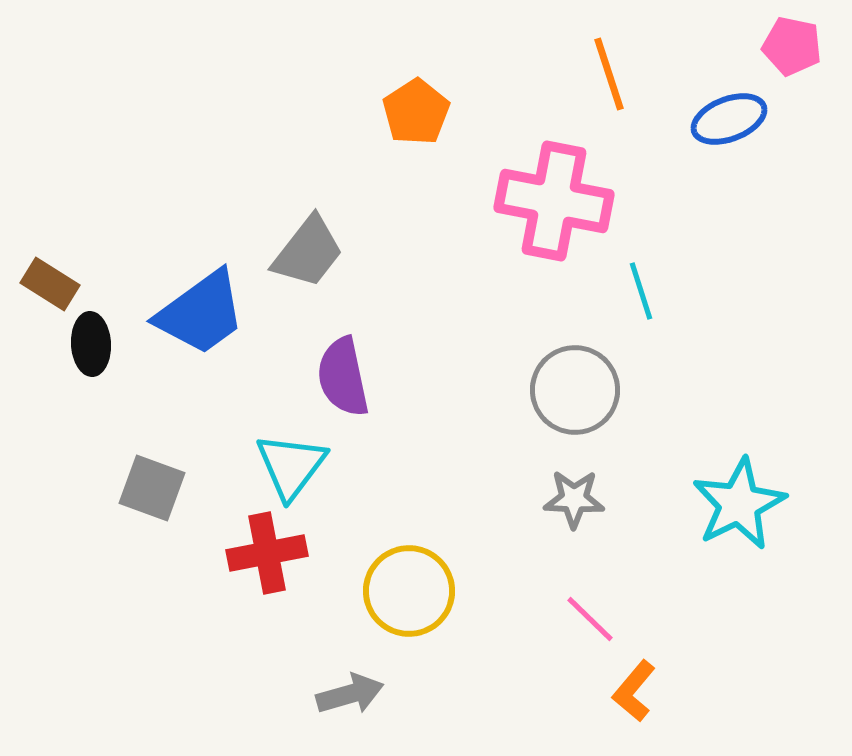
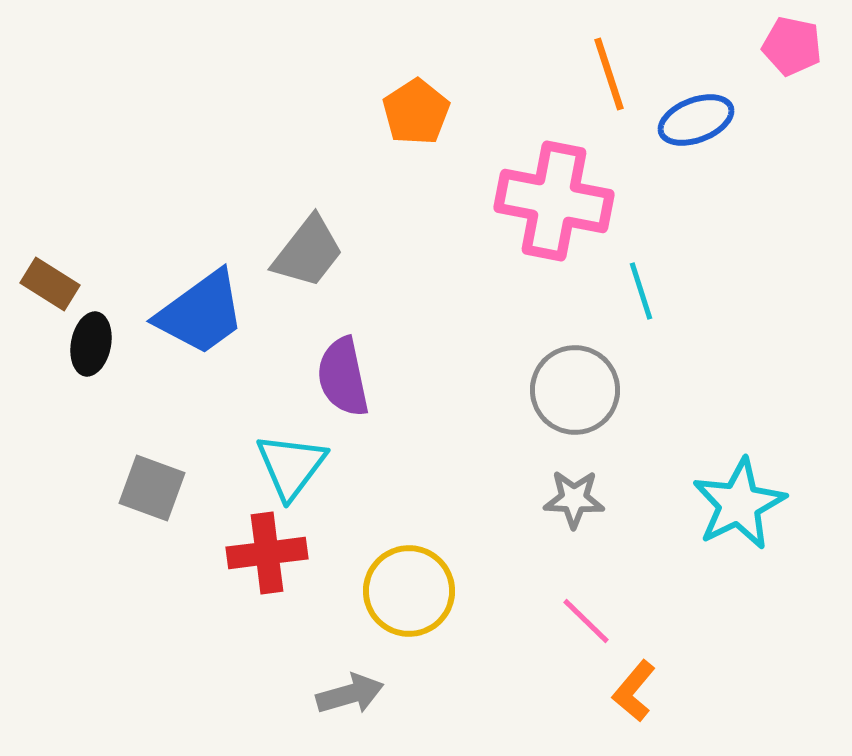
blue ellipse: moved 33 px left, 1 px down
black ellipse: rotated 14 degrees clockwise
red cross: rotated 4 degrees clockwise
pink line: moved 4 px left, 2 px down
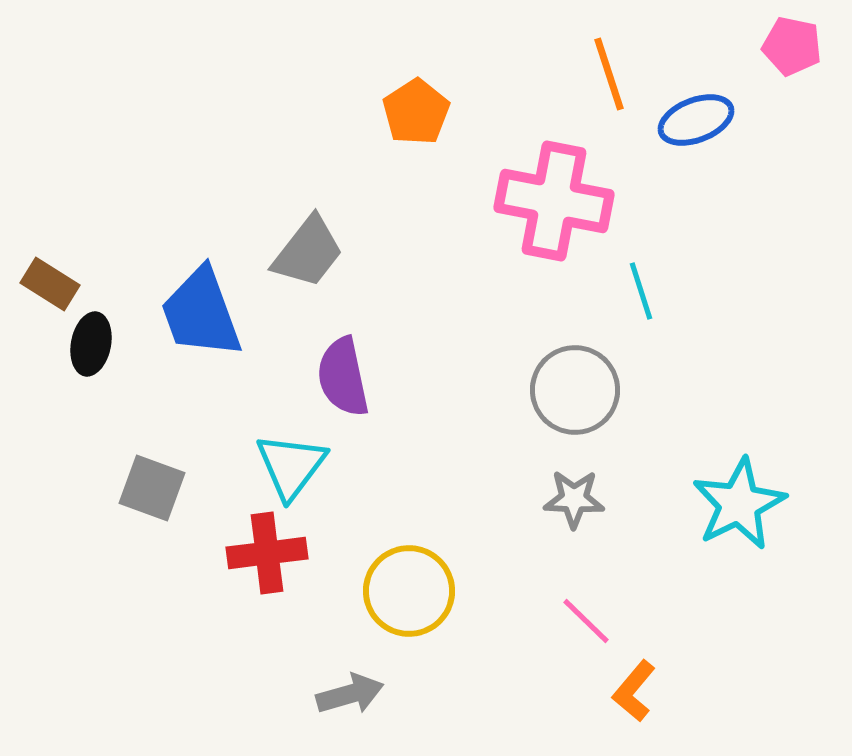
blue trapezoid: rotated 106 degrees clockwise
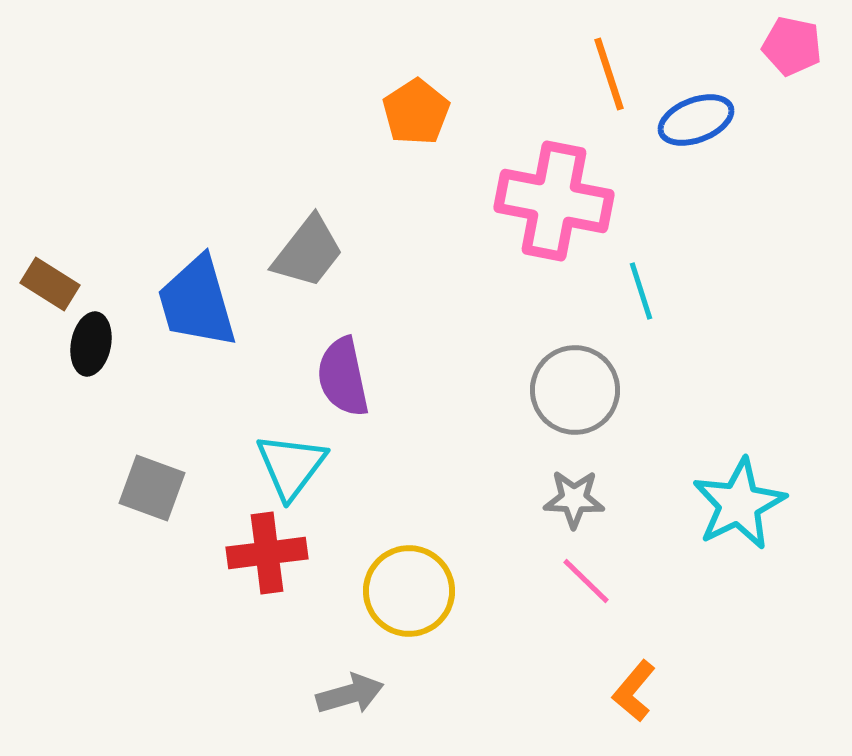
blue trapezoid: moved 4 px left, 11 px up; rotated 4 degrees clockwise
pink line: moved 40 px up
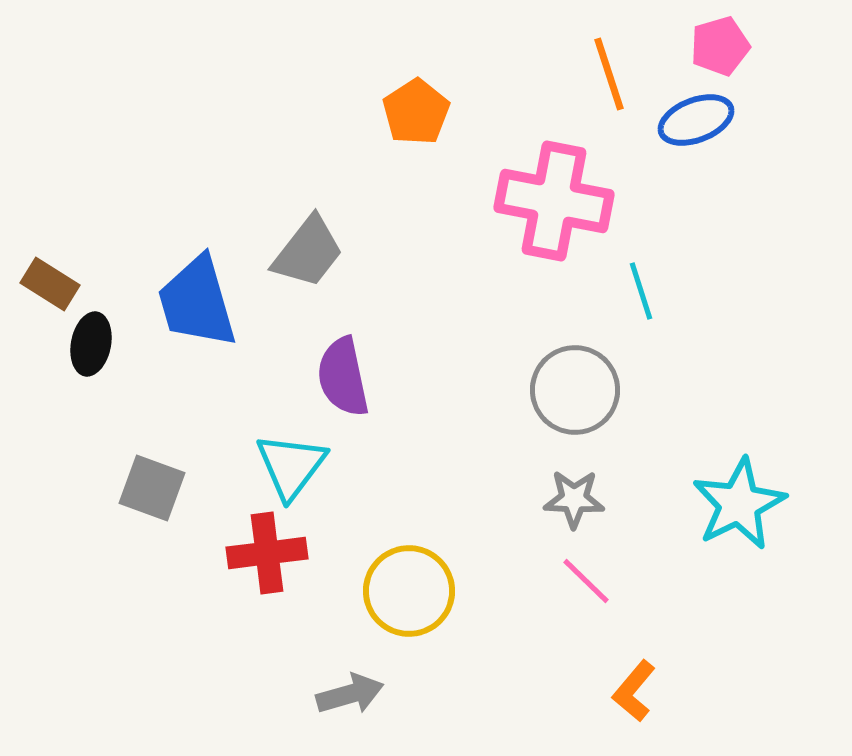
pink pentagon: moved 72 px left; rotated 28 degrees counterclockwise
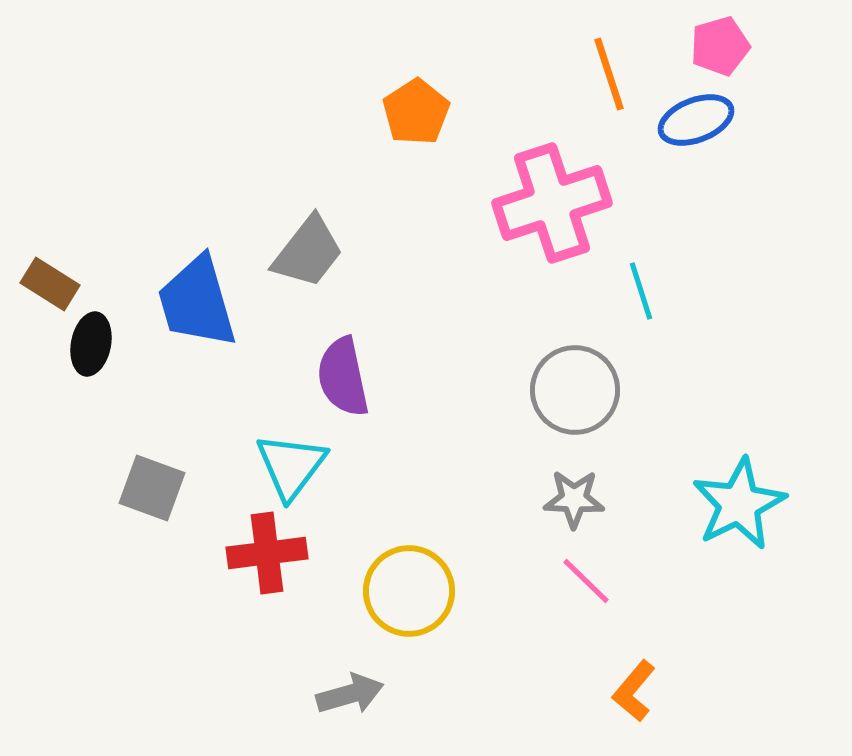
pink cross: moved 2 px left, 2 px down; rotated 29 degrees counterclockwise
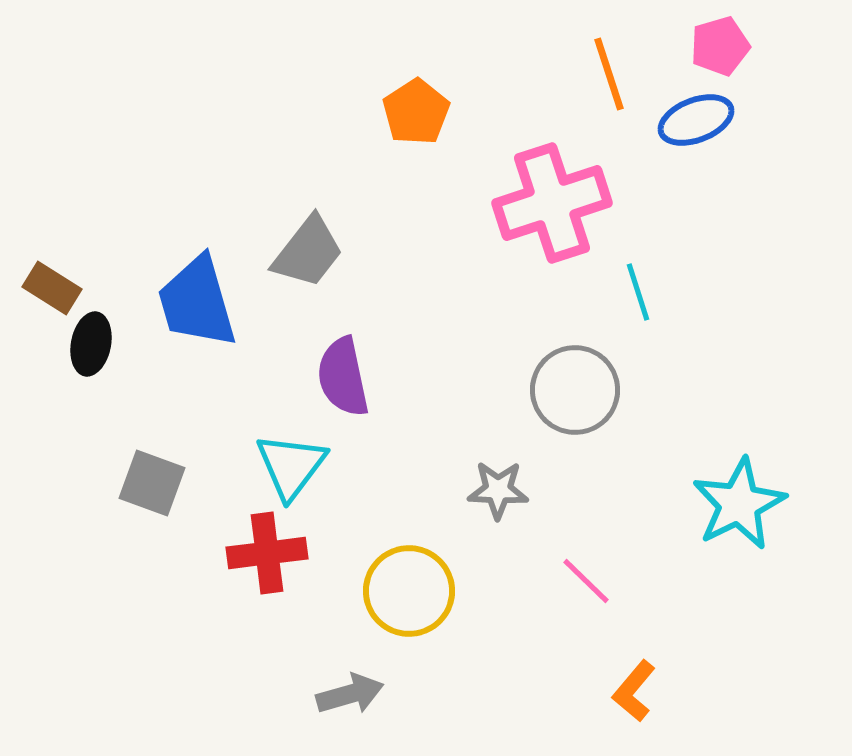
brown rectangle: moved 2 px right, 4 px down
cyan line: moved 3 px left, 1 px down
gray square: moved 5 px up
gray star: moved 76 px left, 9 px up
